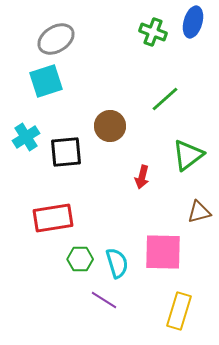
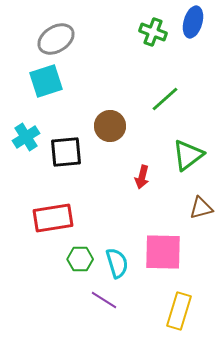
brown triangle: moved 2 px right, 4 px up
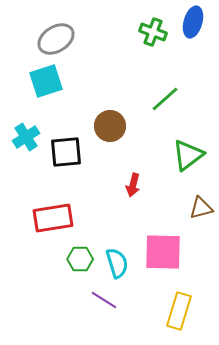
red arrow: moved 9 px left, 8 px down
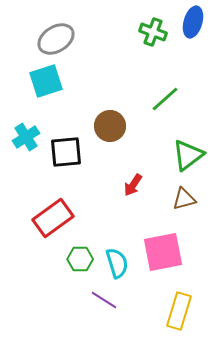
red arrow: rotated 20 degrees clockwise
brown triangle: moved 17 px left, 9 px up
red rectangle: rotated 27 degrees counterclockwise
pink square: rotated 12 degrees counterclockwise
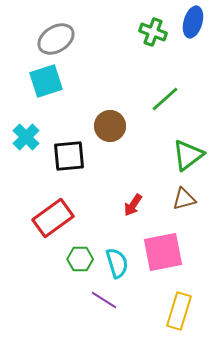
cyan cross: rotated 12 degrees counterclockwise
black square: moved 3 px right, 4 px down
red arrow: moved 20 px down
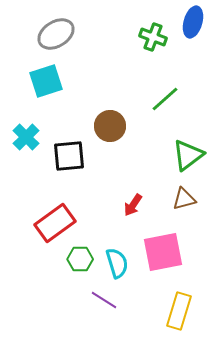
green cross: moved 5 px down
gray ellipse: moved 5 px up
red rectangle: moved 2 px right, 5 px down
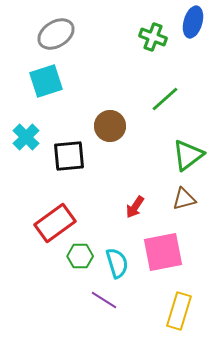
red arrow: moved 2 px right, 2 px down
green hexagon: moved 3 px up
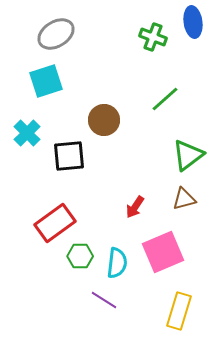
blue ellipse: rotated 24 degrees counterclockwise
brown circle: moved 6 px left, 6 px up
cyan cross: moved 1 px right, 4 px up
pink square: rotated 12 degrees counterclockwise
cyan semicircle: rotated 24 degrees clockwise
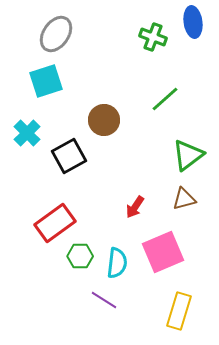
gray ellipse: rotated 24 degrees counterclockwise
black square: rotated 24 degrees counterclockwise
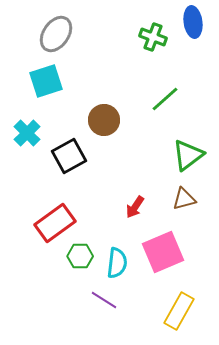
yellow rectangle: rotated 12 degrees clockwise
